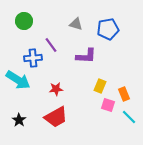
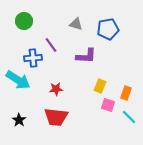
orange rectangle: moved 2 px right, 1 px up; rotated 40 degrees clockwise
red trapezoid: rotated 35 degrees clockwise
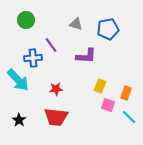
green circle: moved 2 px right, 1 px up
cyan arrow: rotated 15 degrees clockwise
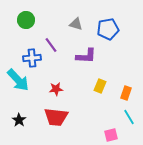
blue cross: moved 1 px left
pink square: moved 3 px right, 30 px down; rotated 32 degrees counterclockwise
cyan line: rotated 14 degrees clockwise
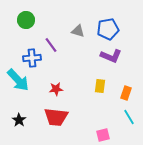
gray triangle: moved 2 px right, 7 px down
purple L-shape: moved 25 px right; rotated 20 degrees clockwise
yellow rectangle: rotated 16 degrees counterclockwise
pink square: moved 8 px left
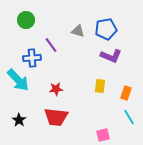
blue pentagon: moved 2 px left
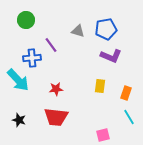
black star: rotated 16 degrees counterclockwise
